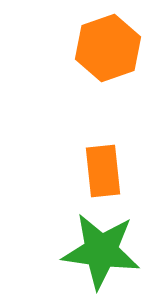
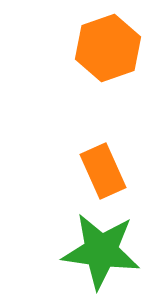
orange rectangle: rotated 18 degrees counterclockwise
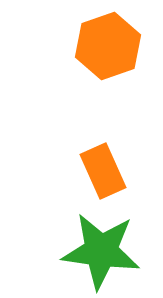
orange hexagon: moved 2 px up
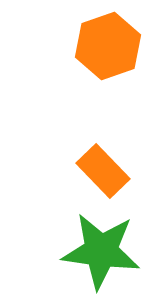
orange rectangle: rotated 20 degrees counterclockwise
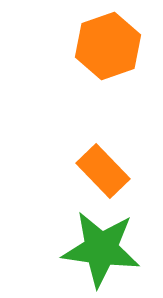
green star: moved 2 px up
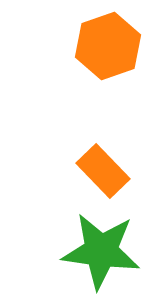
green star: moved 2 px down
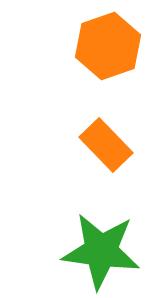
orange rectangle: moved 3 px right, 26 px up
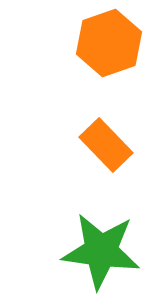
orange hexagon: moved 1 px right, 3 px up
